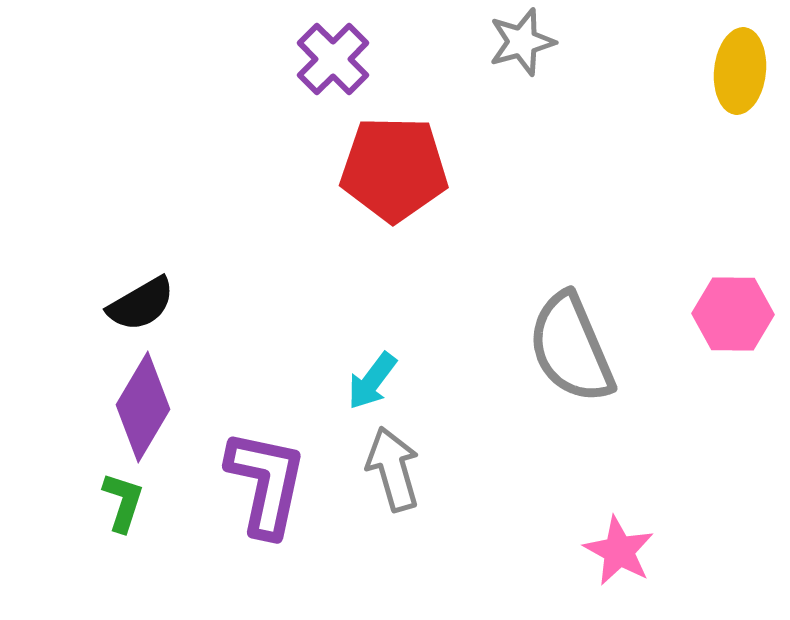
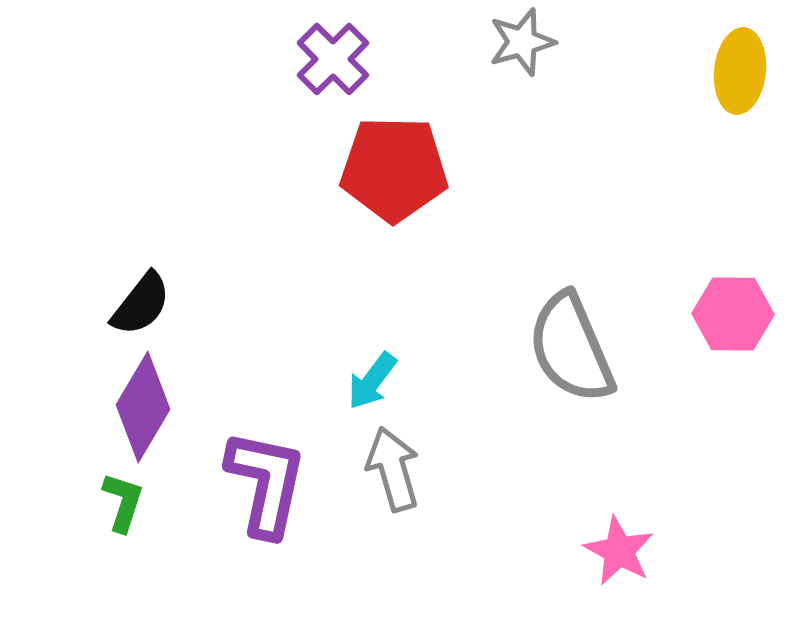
black semicircle: rotated 22 degrees counterclockwise
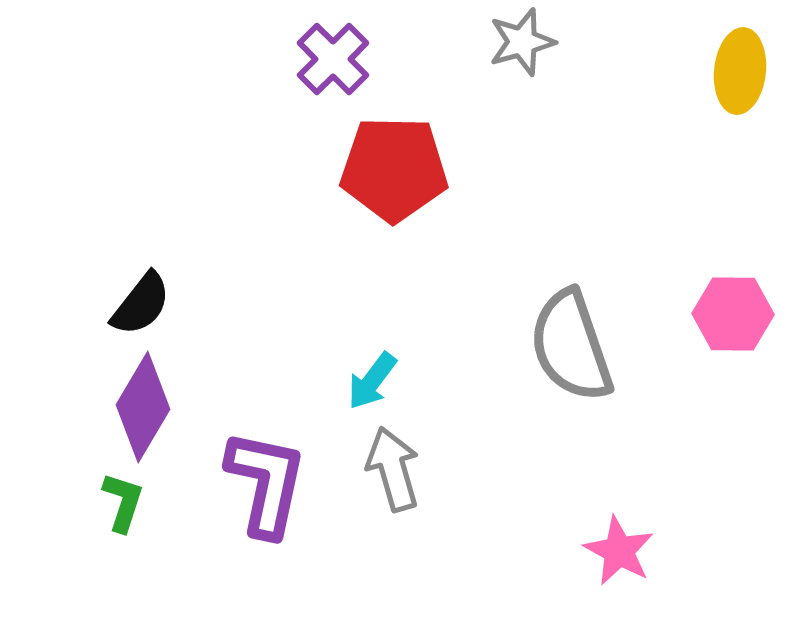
gray semicircle: moved 2 px up; rotated 4 degrees clockwise
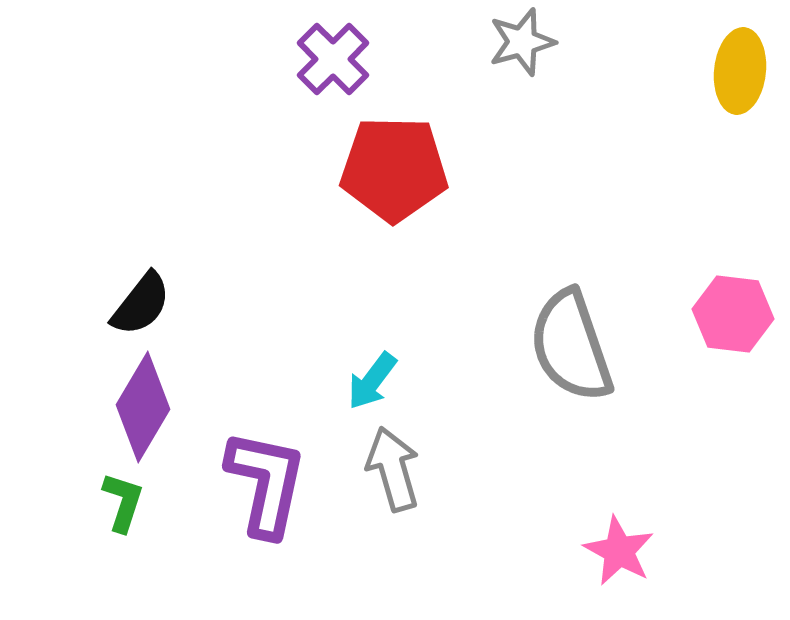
pink hexagon: rotated 6 degrees clockwise
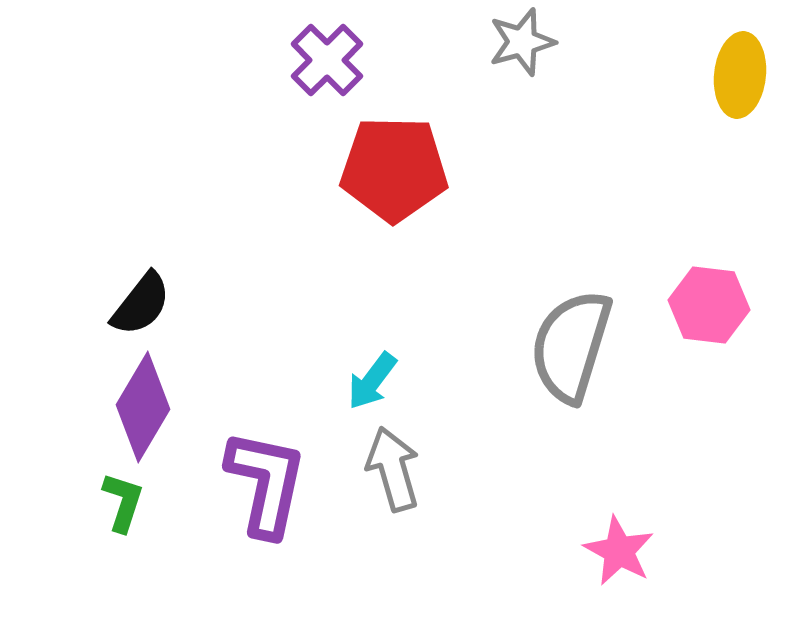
purple cross: moved 6 px left, 1 px down
yellow ellipse: moved 4 px down
pink hexagon: moved 24 px left, 9 px up
gray semicircle: rotated 36 degrees clockwise
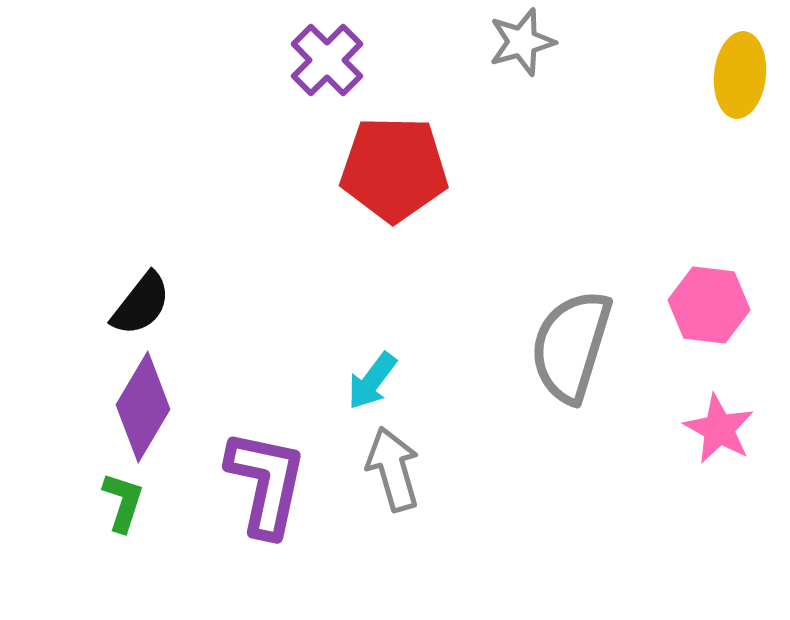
pink star: moved 100 px right, 122 px up
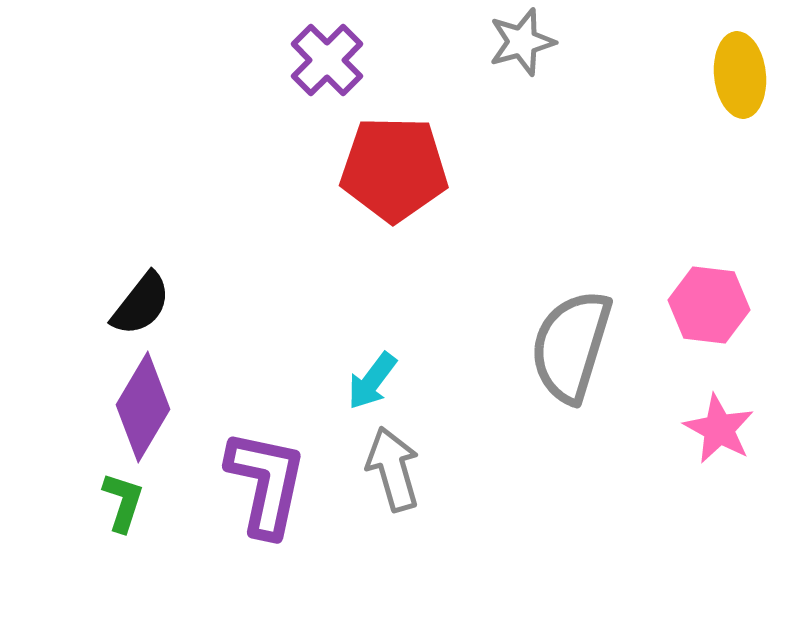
yellow ellipse: rotated 12 degrees counterclockwise
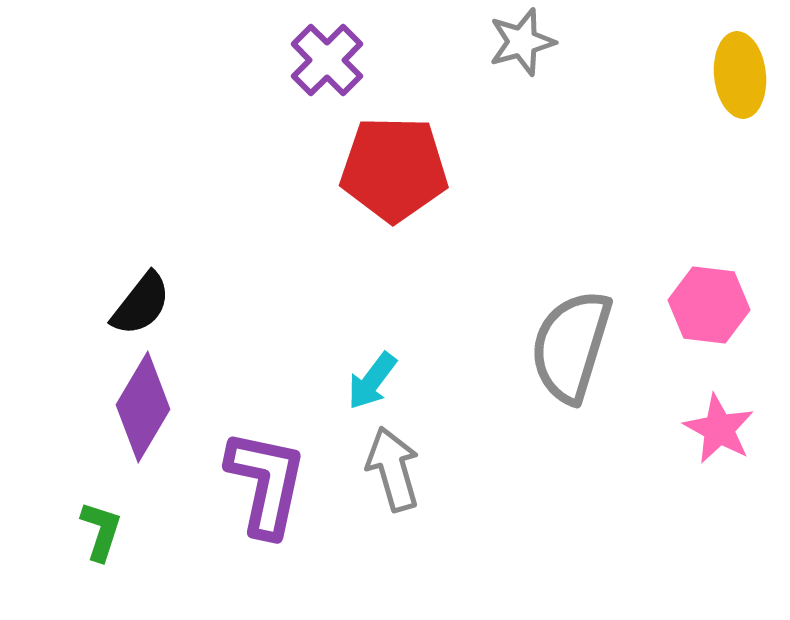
green L-shape: moved 22 px left, 29 px down
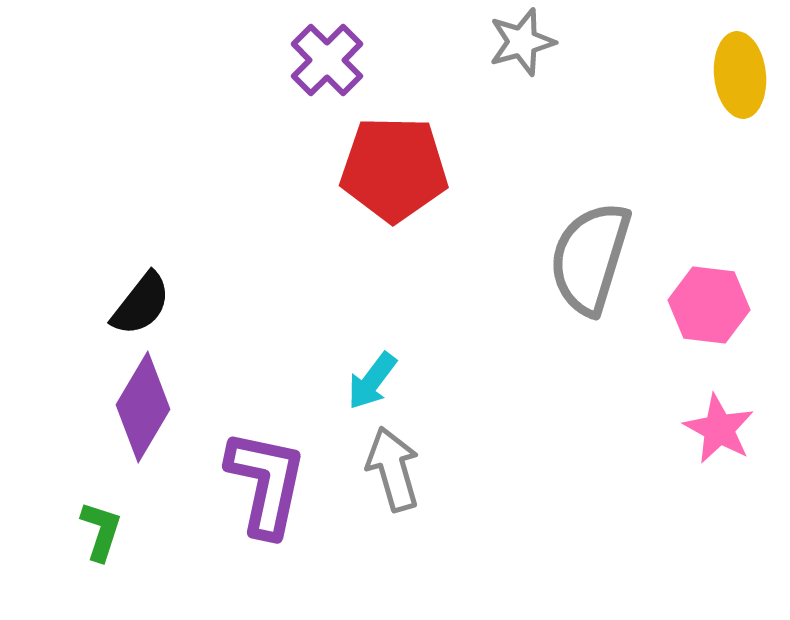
gray semicircle: moved 19 px right, 88 px up
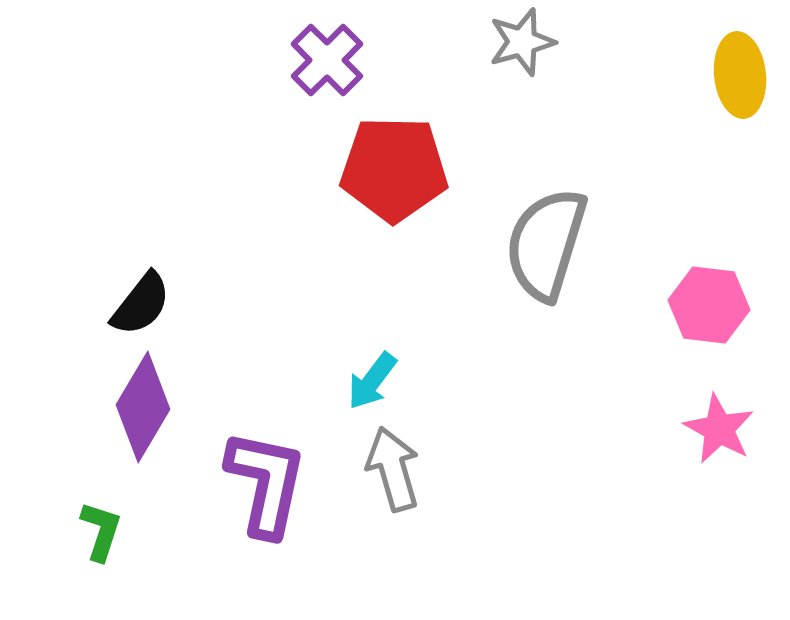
gray semicircle: moved 44 px left, 14 px up
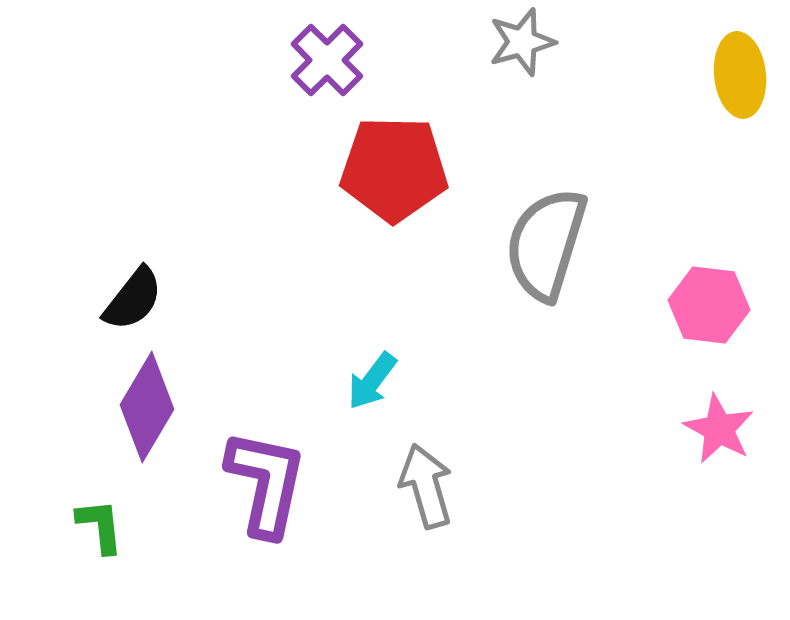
black semicircle: moved 8 px left, 5 px up
purple diamond: moved 4 px right
gray arrow: moved 33 px right, 17 px down
green L-shape: moved 1 px left, 5 px up; rotated 24 degrees counterclockwise
